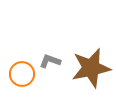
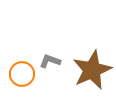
brown star: moved 1 px right, 2 px down; rotated 12 degrees counterclockwise
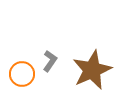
gray L-shape: rotated 105 degrees clockwise
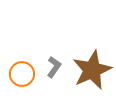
gray L-shape: moved 4 px right, 6 px down
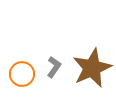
brown star: moved 2 px up
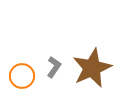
orange circle: moved 2 px down
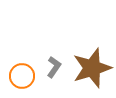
brown star: rotated 6 degrees clockwise
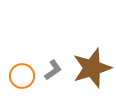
gray L-shape: moved 1 px left, 3 px down; rotated 20 degrees clockwise
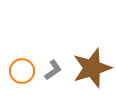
orange circle: moved 5 px up
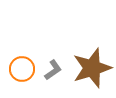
orange circle: moved 2 px up
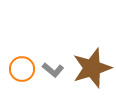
gray L-shape: rotated 75 degrees clockwise
